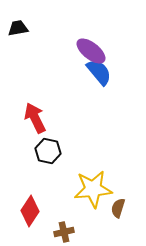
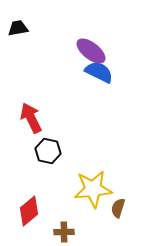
blue semicircle: rotated 24 degrees counterclockwise
red arrow: moved 4 px left
red diamond: moved 1 px left; rotated 16 degrees clockwise
brown cross: rotated 12 degrees clockwise
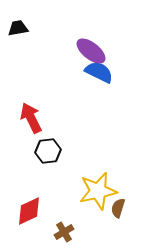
black hexagon: rotated 20 degrees counterclockwise
yellow star: moved 5 px right, 2 px down; rotated 6 degrees counterclockwise
red diamond: rotated 16 degrees clockwise
brown cross: rotated 30 degrees counterclockwise
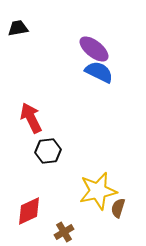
purple ellipse: moved 3 px right, 2 px up
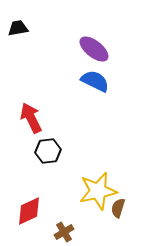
blue semicircle: moved 4 px left, 9 px down
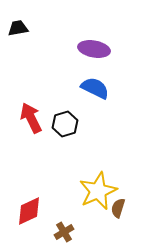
purple ellipse: rotated 28 degrees counterclockwise
blue semicircle: moved 7 px down
black hexagon: moved 17 px right, 27 px up; rotated 10 degrees counterclockwise
yellow star: rotated 12 degrees counterclockwise
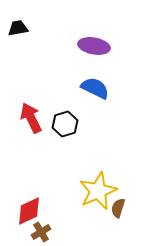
purple ellipse: moved 3 px up
brown cross: moved 23 px left
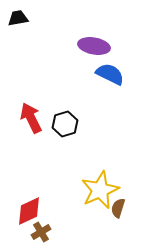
black trapezoid: moved 10 px up
blue semicircle: moved 15 px right, 14 px up
yellow star: moved 2 px right, 1 px up
